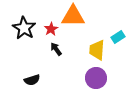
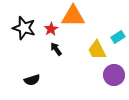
black star: rotated 15 degrees counterclockwise
yellow trapezoid: rotated 30 degrees counterclockwise
purple circle: moved 18 px right, 3 px up
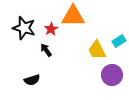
cyan rectangle: moved 1 px right, 4 px down
black arrow: moved 10 px left, 1 px down
purple circle: moved 2 px left
